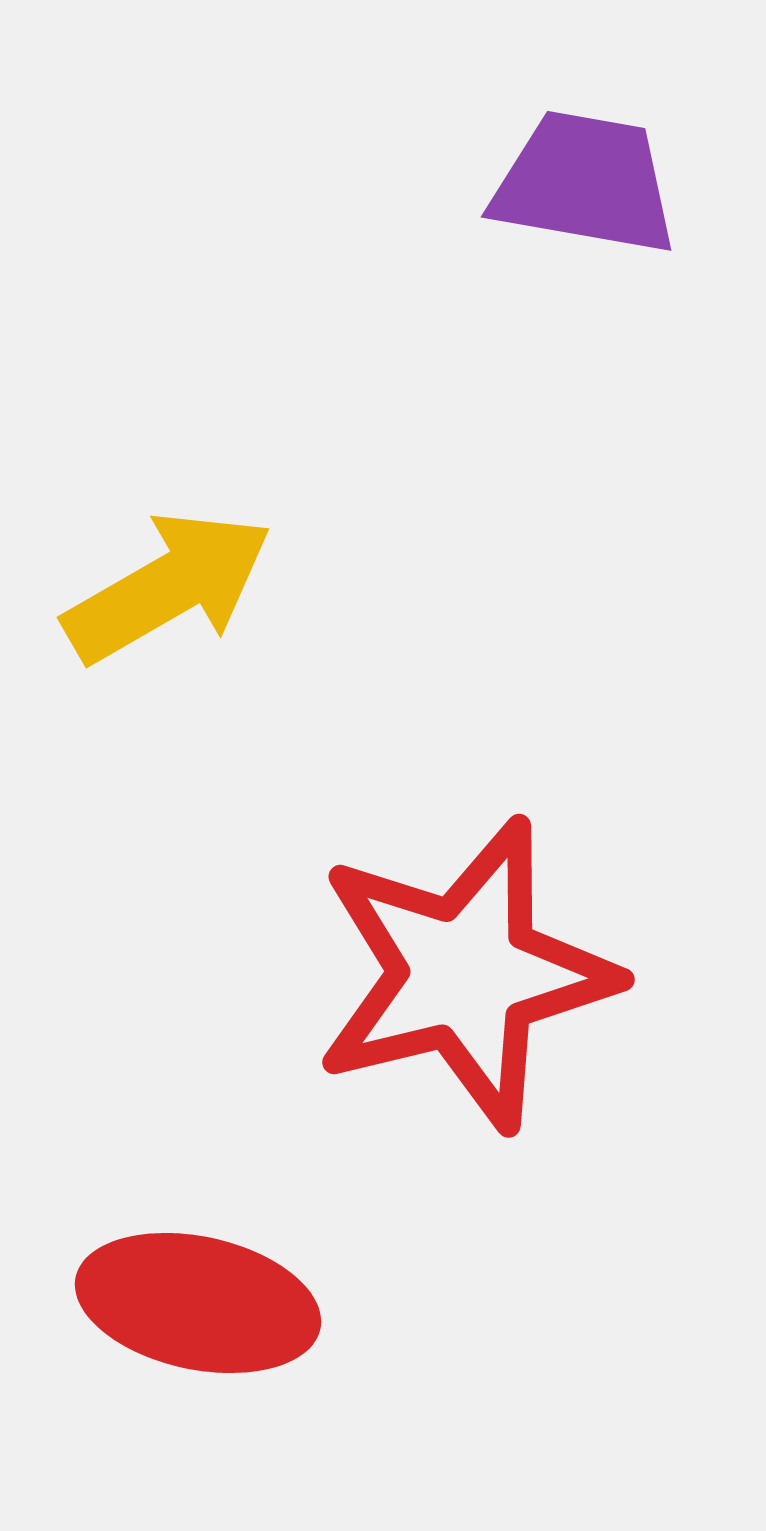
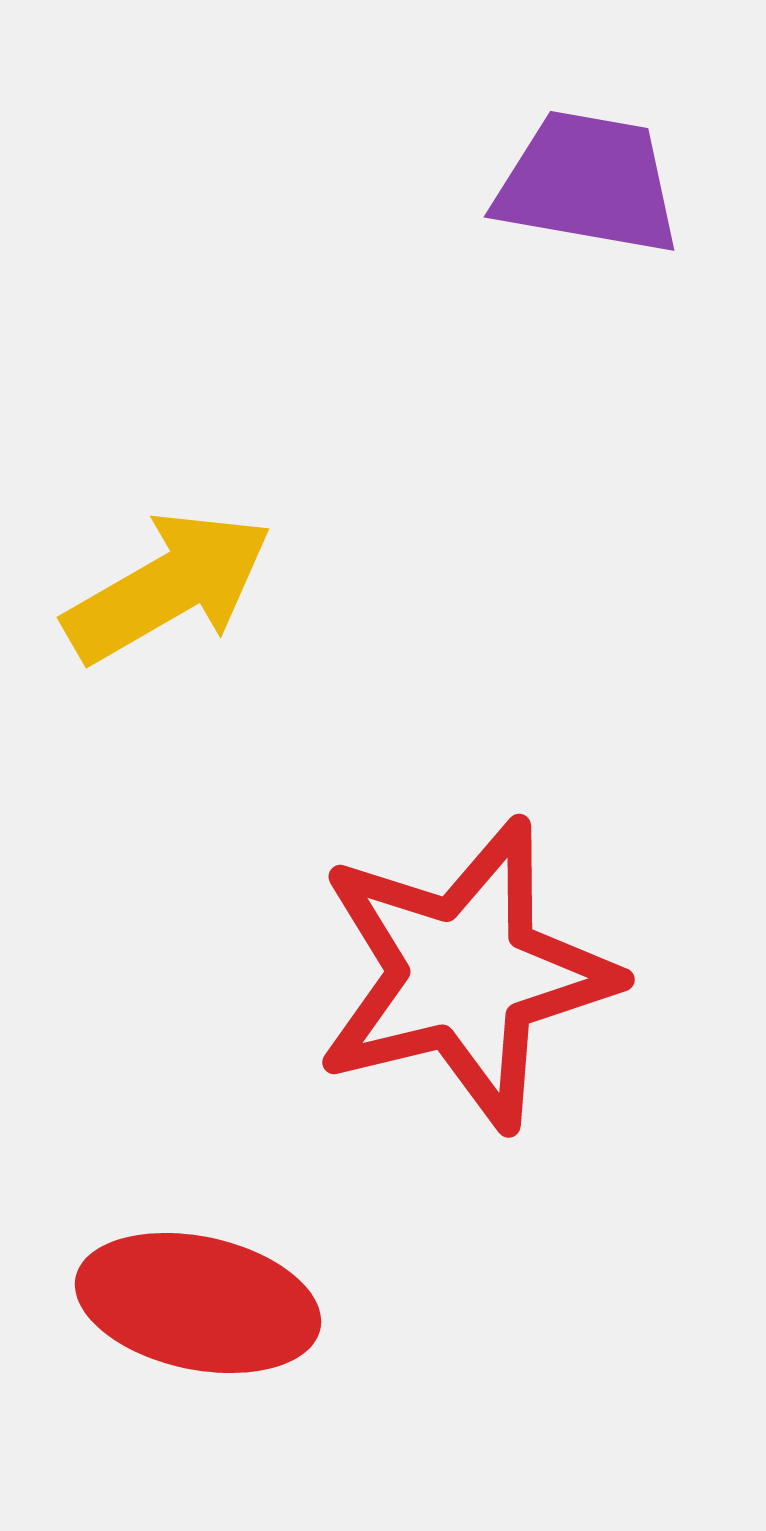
purple trapezoid: moved 3 px right
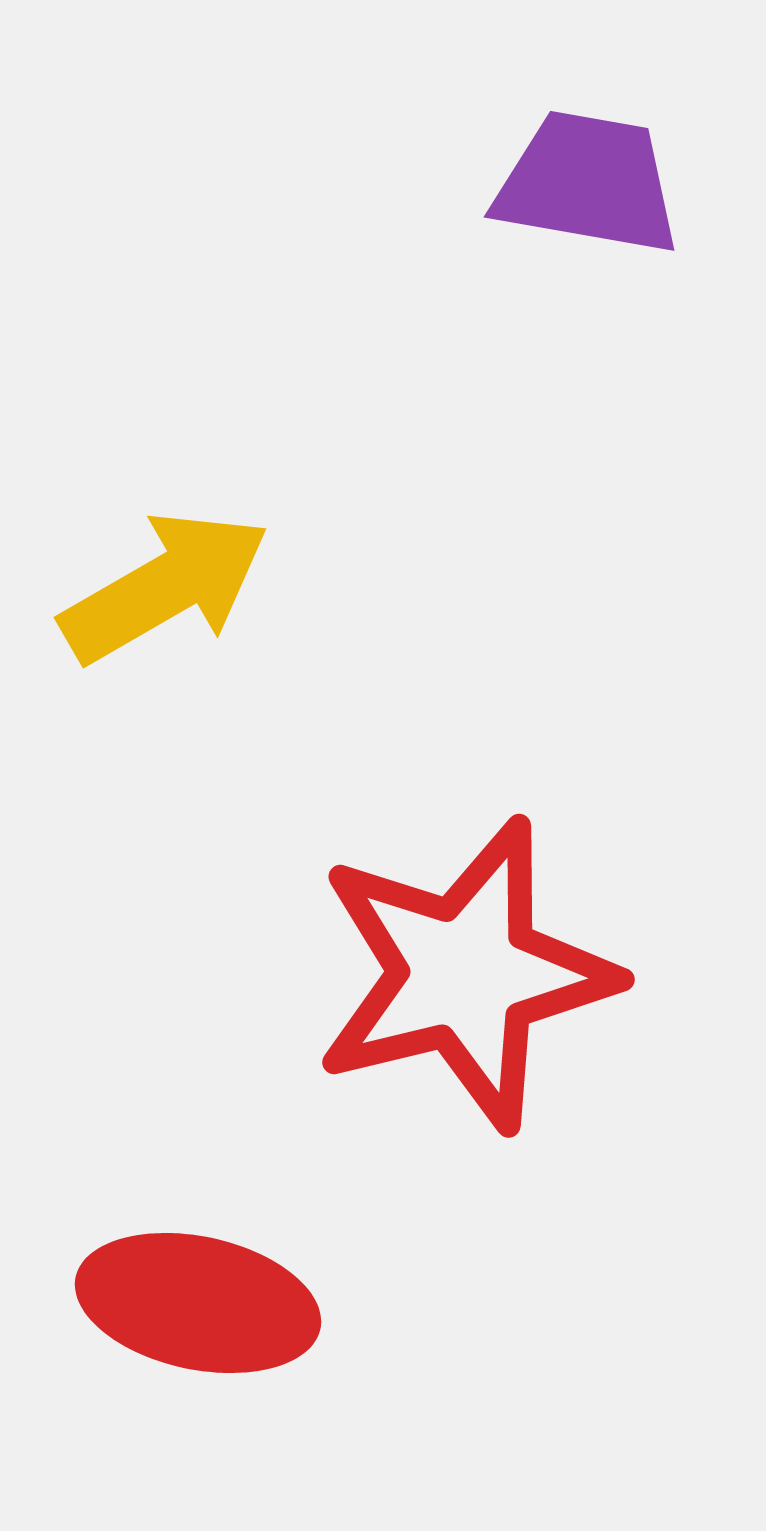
yellow arrow: moved 3 px left
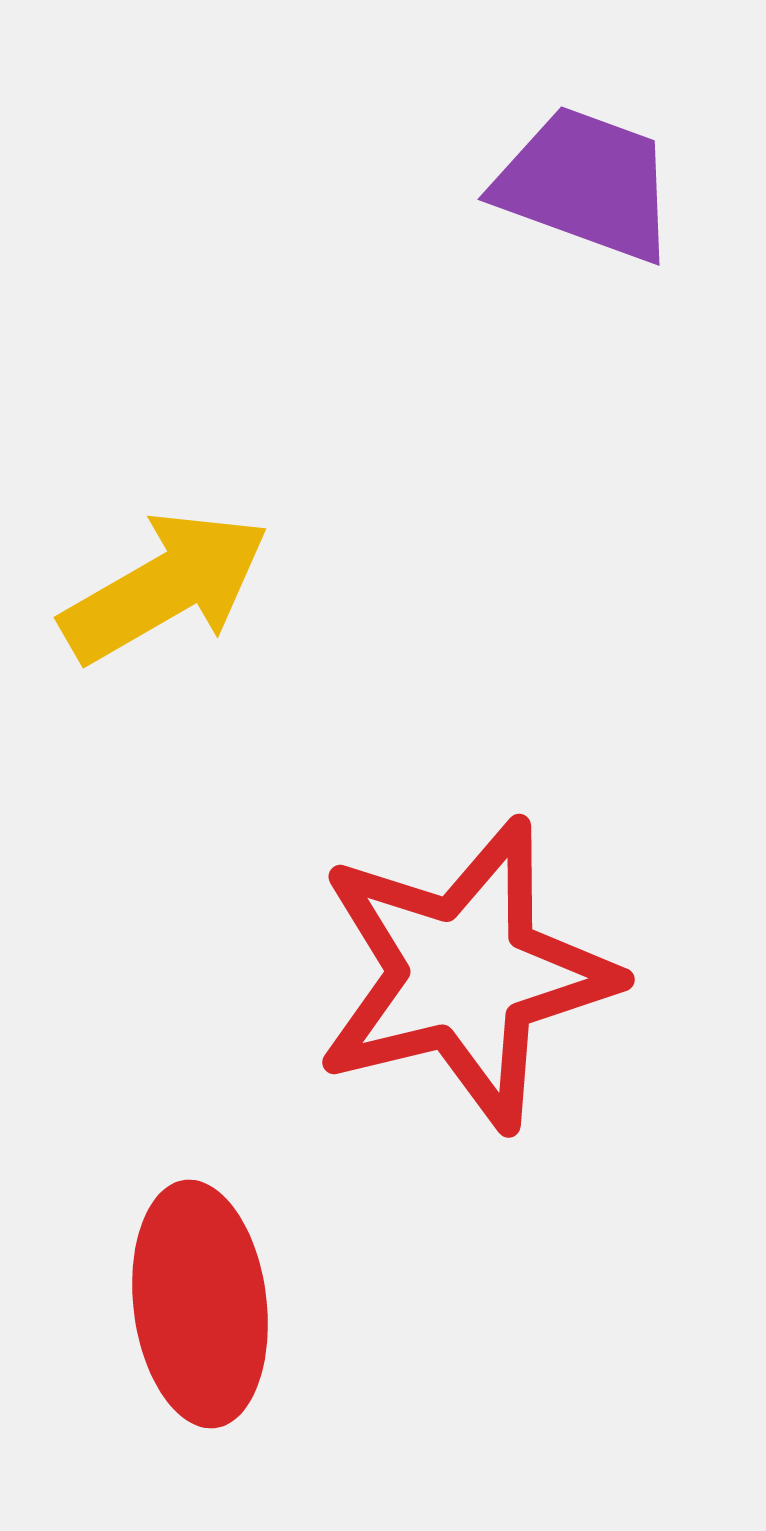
purple trapezoid: moved 2 px left, 1 px down; rotated 10 degrees clockwise
red ellipse: moved 2 px right, 1 px down; rotated 71 degrees clockwise
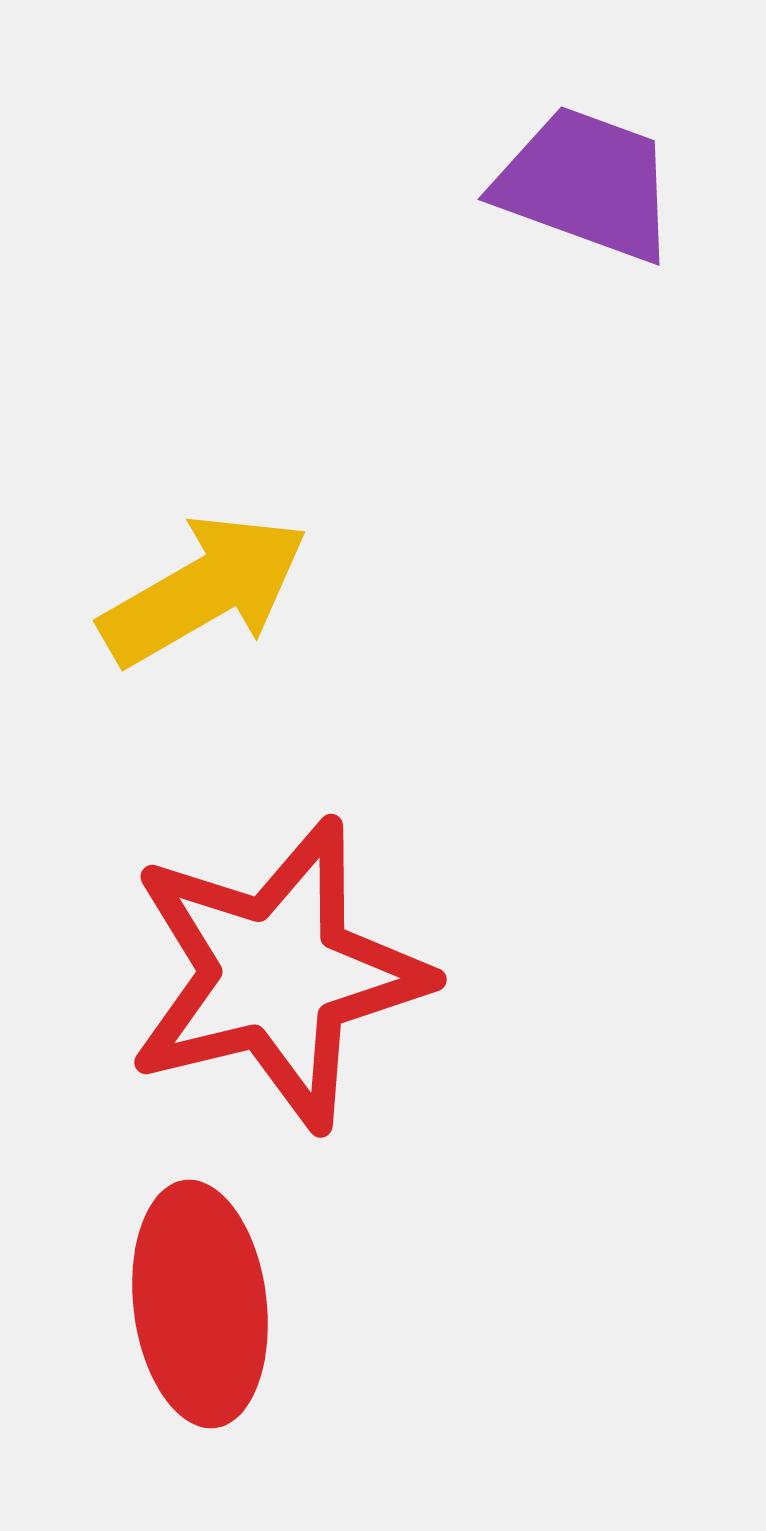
yellow arrow: moved 39 px right, 3 px down
red star: moved 188 px left
